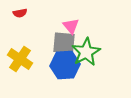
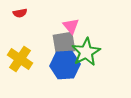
gray square: rotated 15 degrees counterclockwise
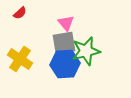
red semicircle: rotated 32 degrees counterclockwise
pink triangle: moved 5 px left, 3 px up
green star: moved 1 px up; rotated 16 degrees clockwise
blue hexagon: moved 1 px up
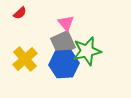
gray square: moved 1 px left; rotated 15 degrees counterclockwise
green star: moved 1 px right
yellow cross: moved 5 px right; rotated 15 degrees clockwise
blue hexagon: moved 1 px left
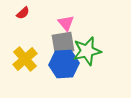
red semicircle: moved 3 px right
gray square: rotated 15 degrees clockwise
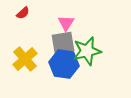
pink triangle: rotated 12 degrees clockwise
blue hexagon: rotated 12 degrees clockwise
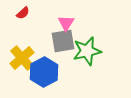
gray square: moved 2 px up
yellow cross: moved 3 px left, 1 px up
blue hexagon: moved 20 px left, 8 px down; rotated 24 degrees clockwise
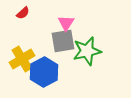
yellow cross: moved 1 px down; rotated 10 degrees clockwise
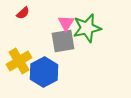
green star: moved 23 px up
yellow cross: moved 3 px left, 2 px down
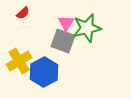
gray square: rotated 30 degrees clockwise
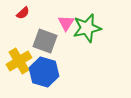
gray square: moved 18 px left
blue hexagon: rotated 16 degrees counterclockwise
